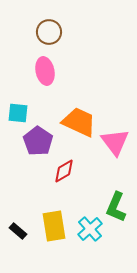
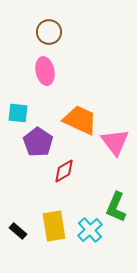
orange trapezoid: moved 1 px right, 2 px up
purple pentagon: moved 1 px down
cyan cross: moved 1 px down
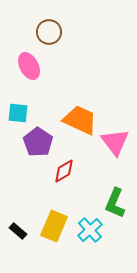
pink ellipse: moved 16 px left, 5 px up; rotated 16 degrees counterclockwise
green L-shape: moved 1 px left, 4 px up
yellow rectangle: rotated 32 degrees clockwise
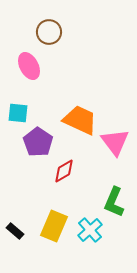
green L-shape: moved 1 px left, 1 px up
black rectangle: moved 3 px left
